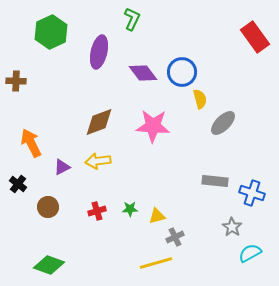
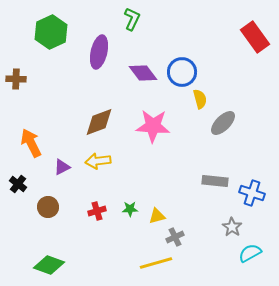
brown cross: moved 2 px up
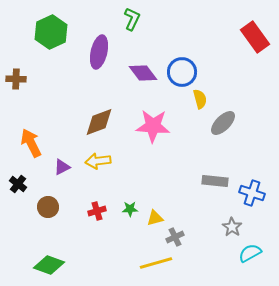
yellow triangle: moved 2 px left, 2 px down
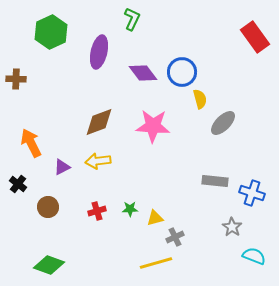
cyan semicircle: moved 4 px right, 3 px down; rotated 50 degrees clockwise
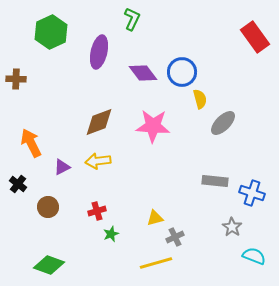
green star: moved 19 px left, 25 px down; rotated 21 degrees counterclockwise
